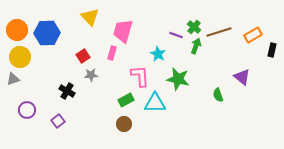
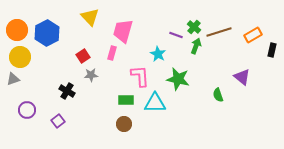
blue hexagon: rotated 25 degrees counterclockwise
green rectangle: rotated 28 degrees clockwise
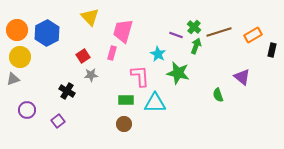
green star: moved 6 px up
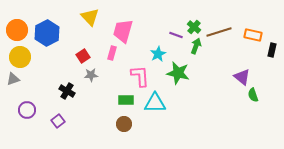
orange rectangle: rotated 42 degrees clockwise
cyan star: rotated 14 degrees clockwise
green semicircle: moved 35 px right
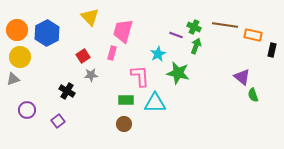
green cross: rotated 16 degrees counterclockwise
brown line: moved 6 px right, 7 px up; rotated 25 degrees clockwise
